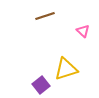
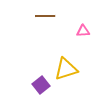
brown line: rotated 18 degrees clockwise
pink triangle: rotated 48 degrees counterclockwise
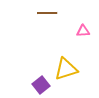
brown line: moved 2 px right, 3 px up
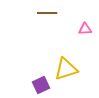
pink triangle: moved 2 px right, 2 px up
purple square: rotated 12 degrees clockwise
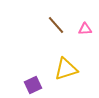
brown line: moved 9 px right, 12 px down; rotated 48 degrees clockwise
purple square: moved 8 px left
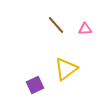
yellow triangle: rotated 20 degrees counterclockwise
purple square: moved 2 px right
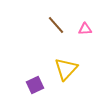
yellow triangle: rotated 10 degrees counterclockwise
